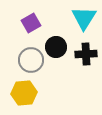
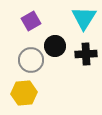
purple square: moved 2 px up
black circle: moved 1 px left, 1 px up
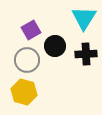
purple square: moved 9 px down
gray circle: moved 4 px left
yellow hexagon: moved 1 px up; rotated 20 degrees clockwise
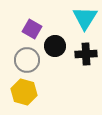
cyan triangle: moved 1 px right
purple square: moved 1 px right, 1 px up; rotated 30 degrees counterclockwise
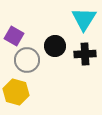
cyan triangle: moved 1 px left, 1 px down
purple square: moved 18 px left, 7 px down
black cross: moved 1 px left
yellow hexagon: moved 8 px left
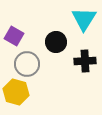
black circle: moved 1 px right, 4 px up
black cross: moved 7 px down
gray circle: moved 4 px down
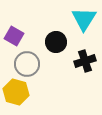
black cross: rotated 15 degrees counterclockwise
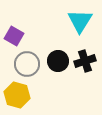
cyan triangle: moved 4 px left, 2 px down
black circle: moved 2 px right, 19 px down
yellow hexagon: moved 1 px right, 3 px down
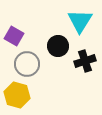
black circle: moved 15 px up
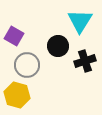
gray circle: moved 1 px down
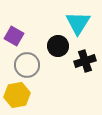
cyan triangle: moved 2 px left, 2 px down
yellow hexagon: rotated 25 degrees counterclockwise
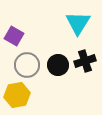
black circle: moved 19 px down
